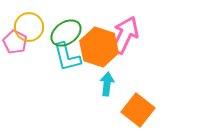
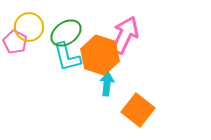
orange hexagon: moved 1 px right, 8 px down
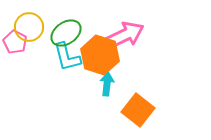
pink arrow: rotated 39 degrees clockwise
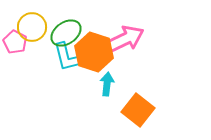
yellow circle: moved 3 px right
pink arrow: moved 4 px down
orange hexagon: moved 6 px left, 3 px up
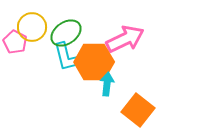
orange hexagon: moved 10 px down; rotated 18 degrees counterclockwise
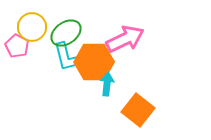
pink pentagon: moved 2 px right, 4 px down
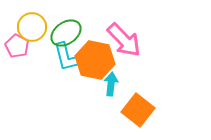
pink arrow: moved 1 px left, 1 px down; rotated 72 degrees clockwise
orange hexagon: moved 1 px right, 2 px up; rotated 12 degrees clockwise
cyan arrow: moved 4 px right
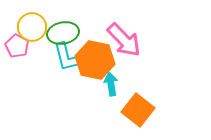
green ellipse: moved 3 px left; rotated 24 degrees clockwise
cyan arrow: rotated 15 degrees counterclockwise
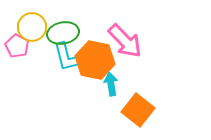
pink arrow: moved 1 px right, 1 px down
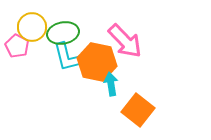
orange hexagon: moved 2 px right, 2 px down
